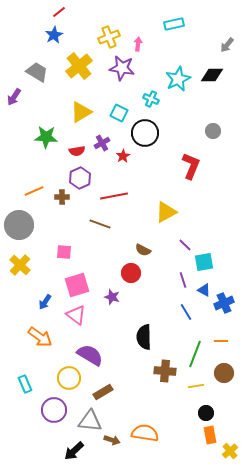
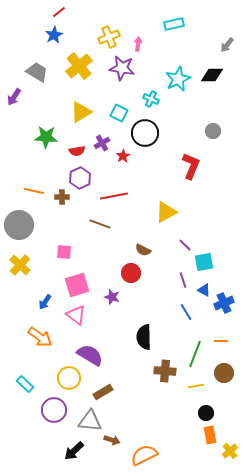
orange line at (34, 191): rotated 36 degrees clockwise
cyan rectangle at (25, 384): rotated 24 degrees counterclockwise
orange semicircle at (145, 433): moved 1 px left, 22 px down; rotated 36 degrees counterclockwise
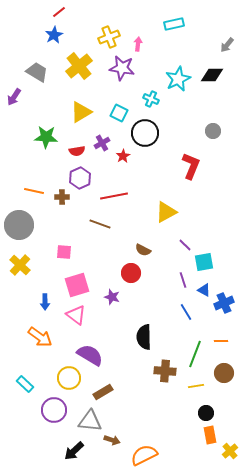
blue arrow at (45, 302): rotated 35 degrees counterclockwise
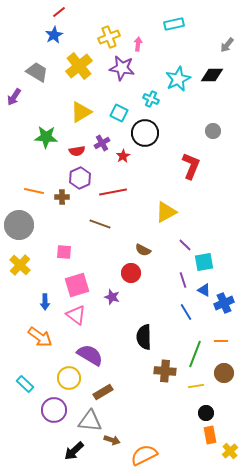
red line at (114, 196): moved 1 px left, 4 px up
